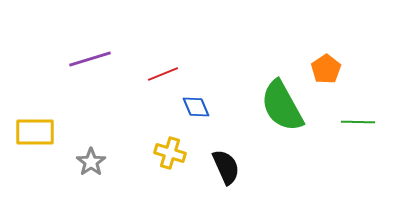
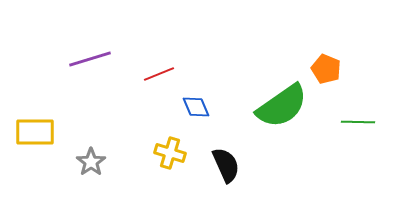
orange pentagon: rotated 16 degrees counterclockwise
red line: moved 4 px left
green semicircle: rotated 96 degrees counterclockwise
black semicircle: moved 2 px up
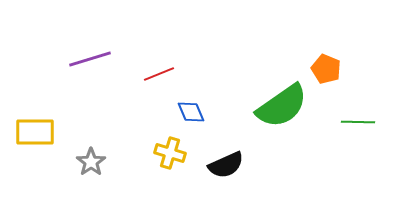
blue diamond: moved 5 px left, 5 px down
black semicircle: rotated 90 degrees clockwise
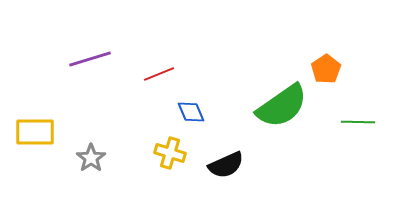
orange pentagon: rotated 16 degrees clockwise
gray star: moved 4 px up
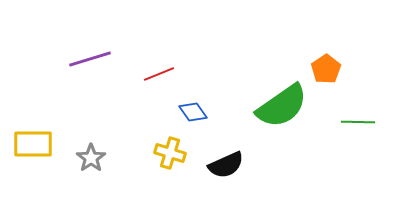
blue diamond: moved 2 px right; rotated 12 degrees counterclockwise
yellow rectangle: moved 2 px left, 12 px down
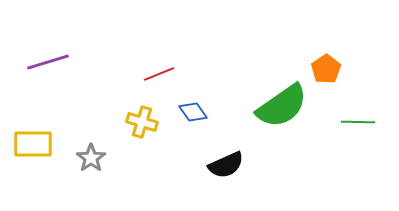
purple line: moved 42 px left, 3 px down
yellow cross: moved 28 px left, 31 px up
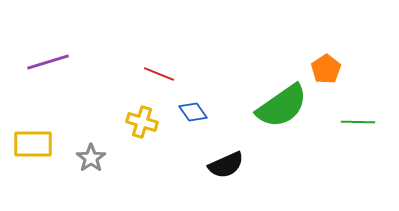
red line: rotated 44 degrees clockwise
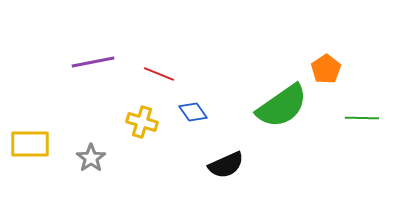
purple line: moved 45 px right; rotated 6 degrees clockwise
green line: moved 4 px right, 4 px up
yellow rectangle: moved 3 px left
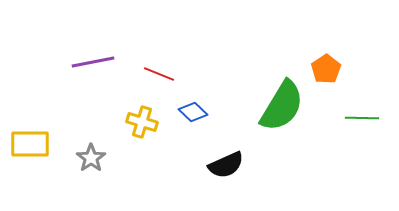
green semicircle: rotated 24 degrees counterclockwise
blue diamond: rotated 12 degrees counterclockwise
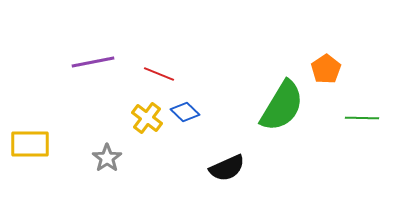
blue diamond: moved 8 px left
yellow cross: moved 5 px right, 4 px up; rotated 20 degrees clockwise
gray star: moved 16 px right
black semicircle: moved 1 px right, 3 px down
